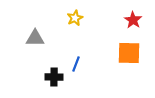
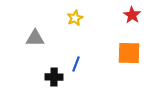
red star: moved 1 px left, 5 px up
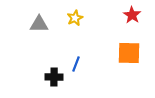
gray triangle: moved 4 px right, 14 px up
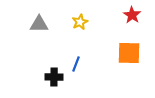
yellow star: moved 5 px right, 4 px down
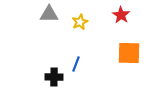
red star: moved 11 px left
gray triangle: moved 10 px right, 10 px up
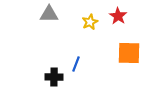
red star: moved 3 px left, 1 px down
yellow star: moved 10 px right
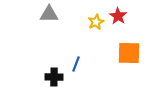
yellow star: moved 6 px right
